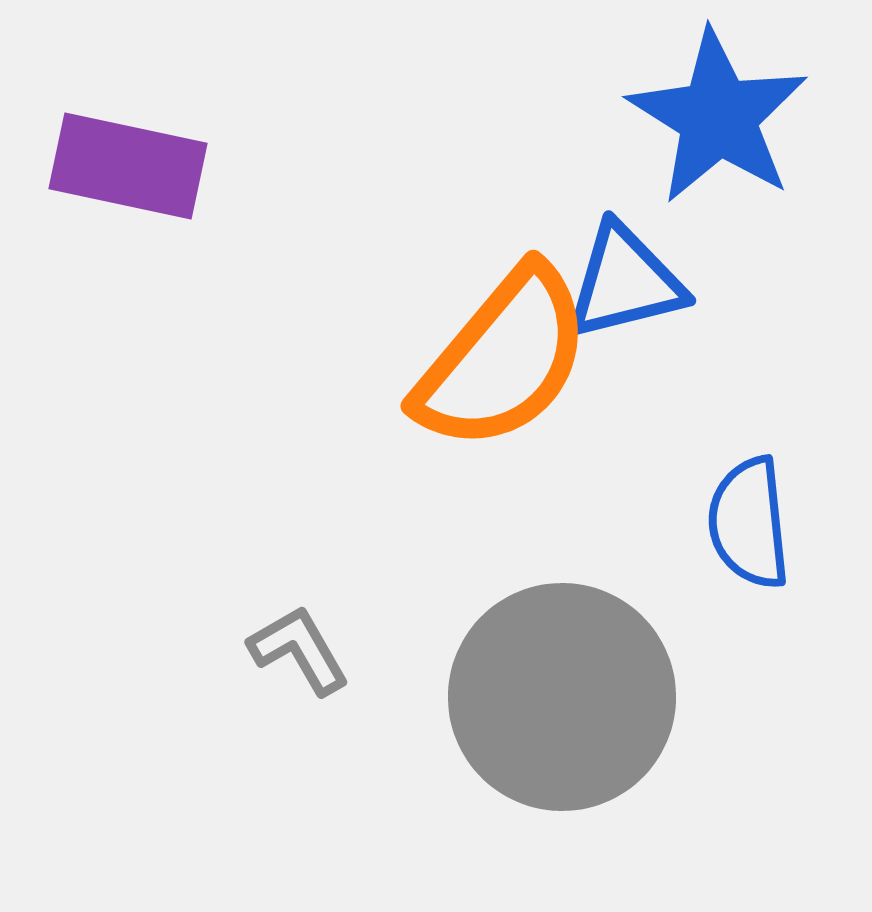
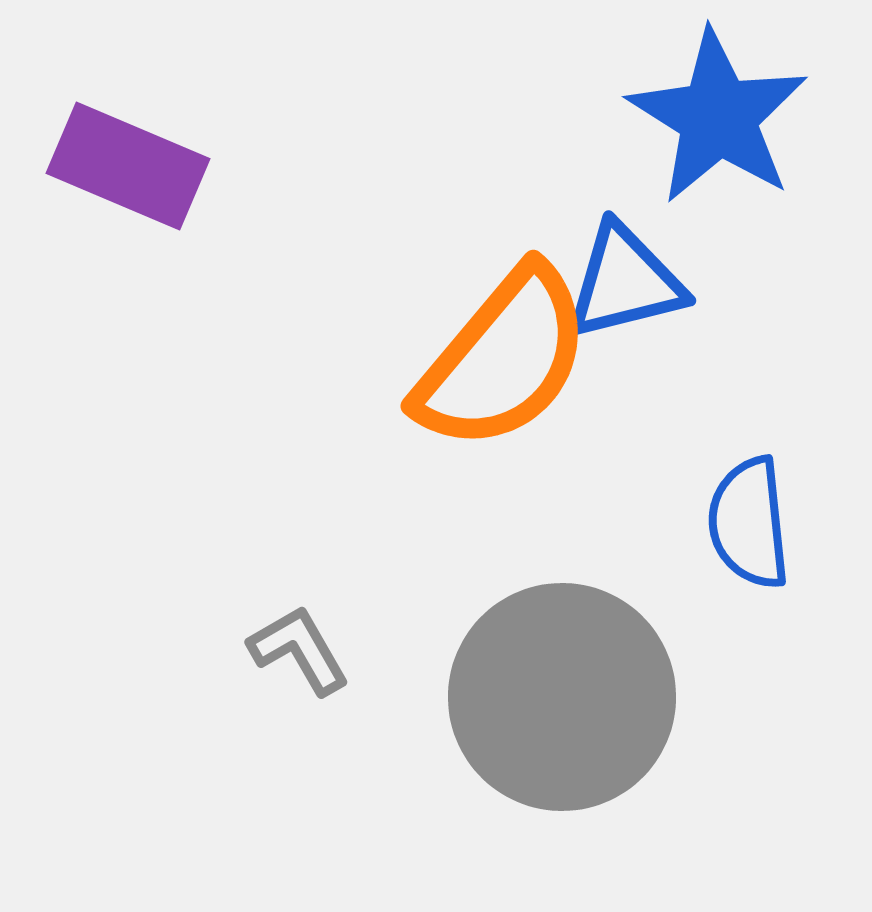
purple rectangle: rotated 11 degrees clockwise
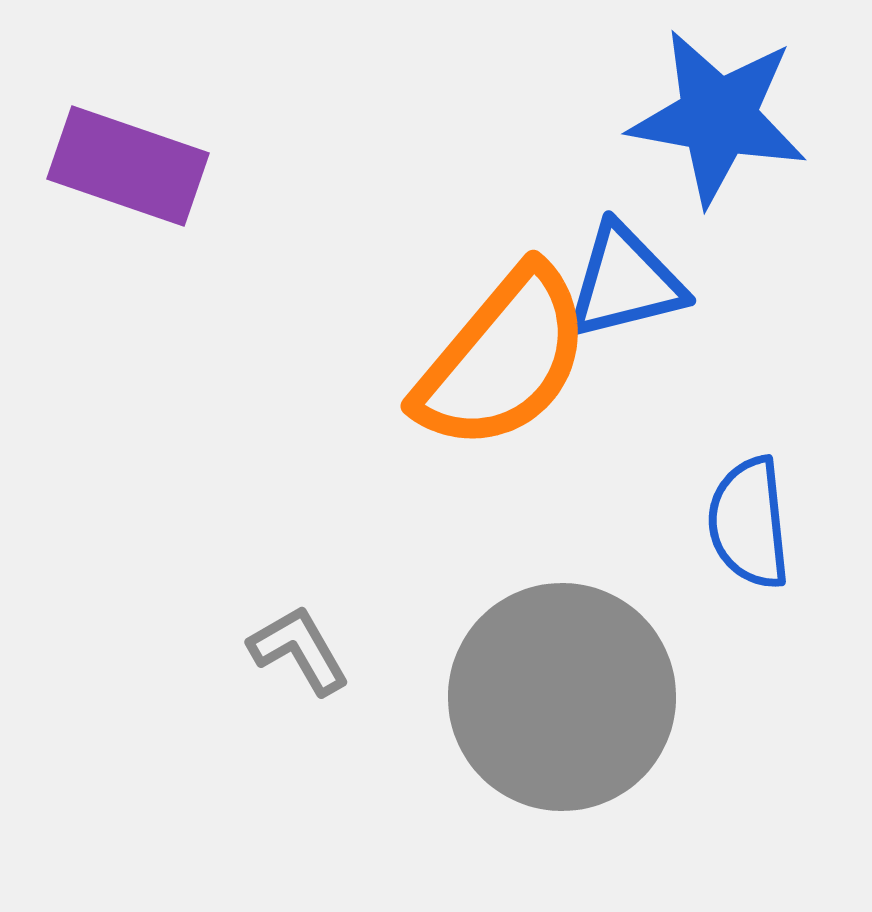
blue star: rotated 22 degrees counterclockwise
purple rectangle: rotated 4 degrees counterclockwise
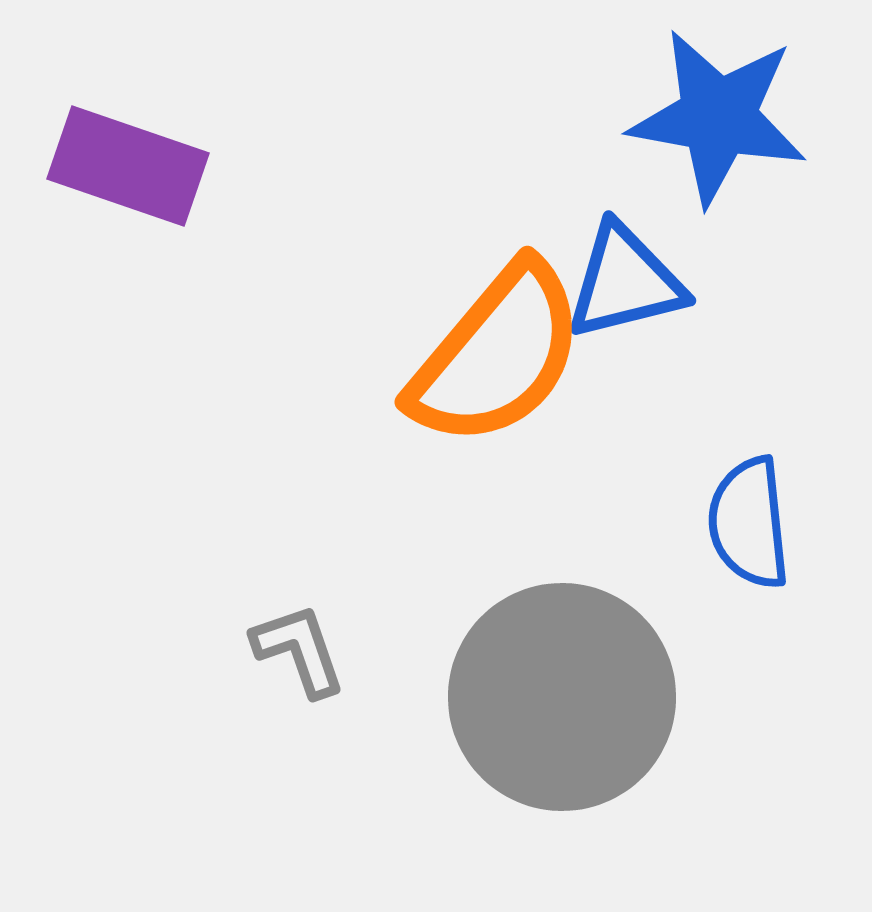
orange semicircle: moved 6 px left, 4 px up
gray L-shape: rotated 11 degrees clockwise
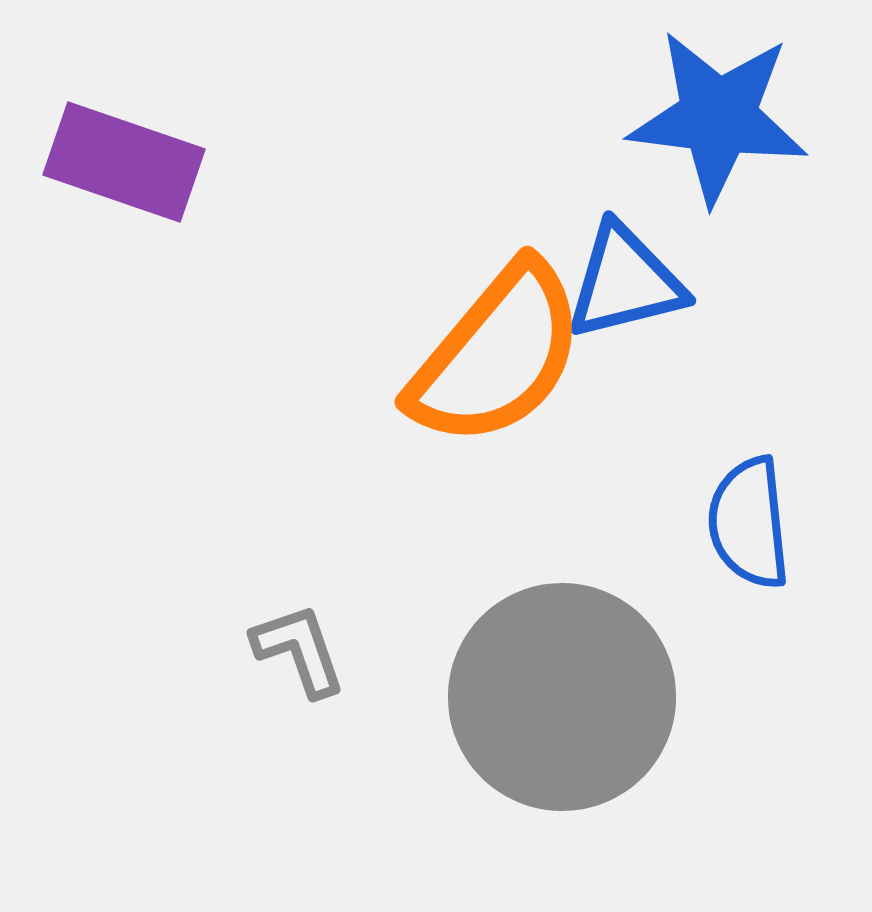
blue star: rotated 3 degrees counterclockwise
purple rectangle: moved 4 px left, 4 px up
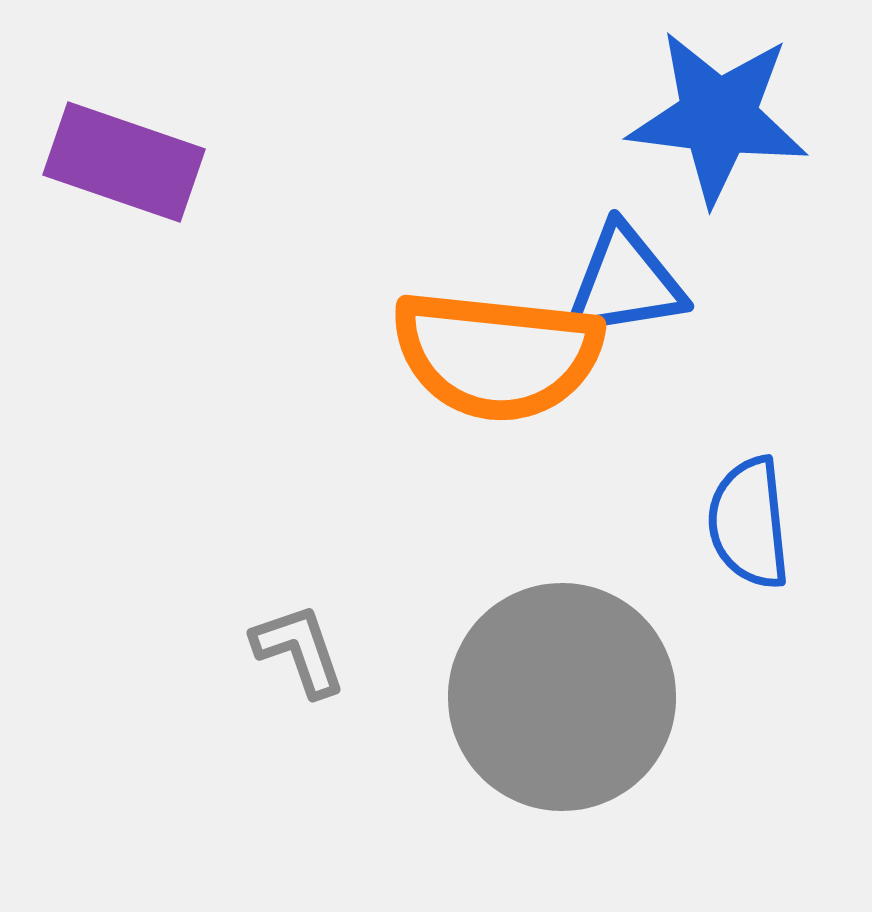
blue triangle: rotated 5 degrees clockwise
orange semicircle: rotated 56 degrees clockwise
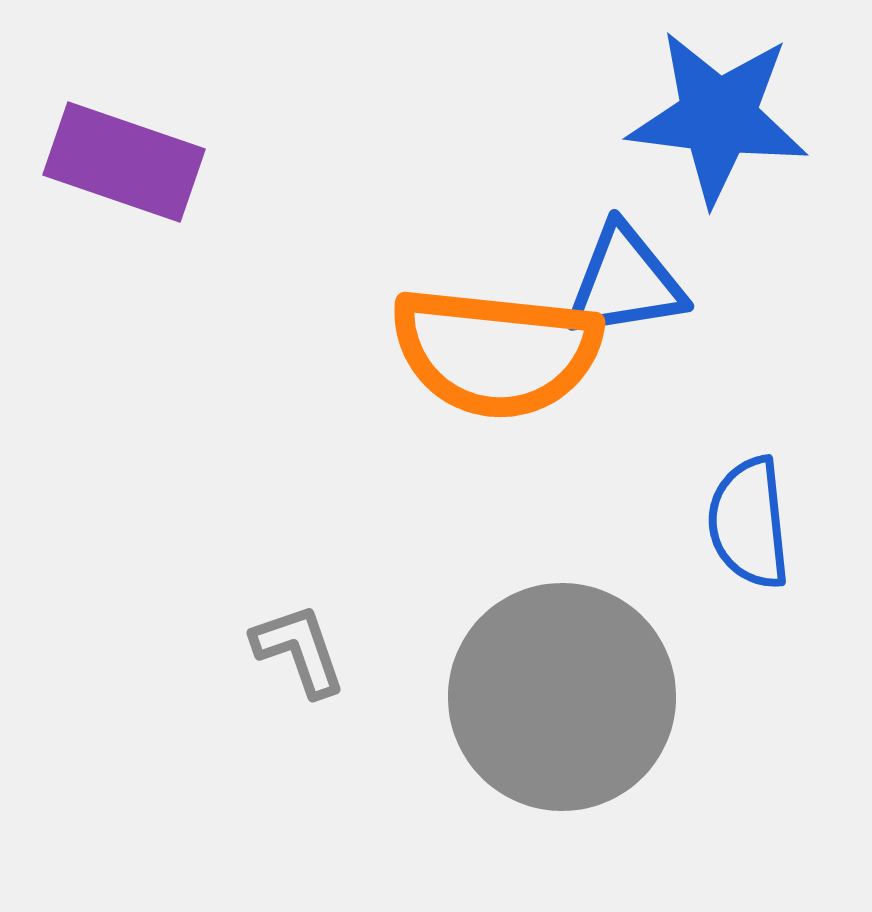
orange semicircle: moved 1 px left, 3 px up
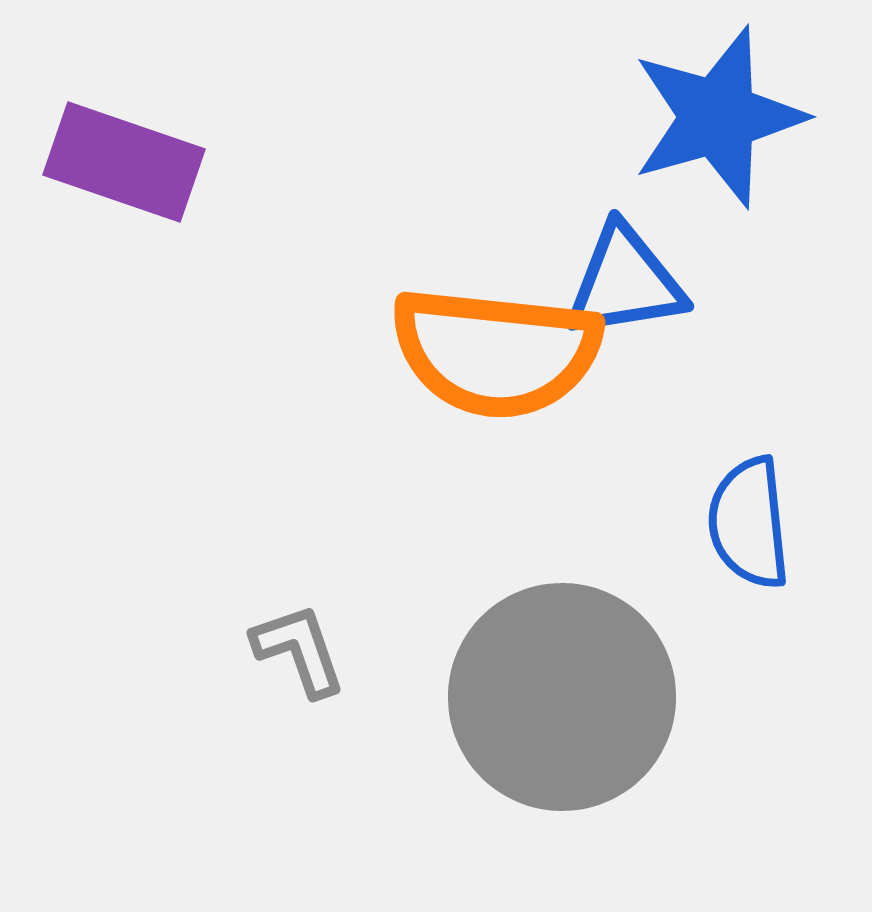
blue star: rotated 23 degrees counterclockwise
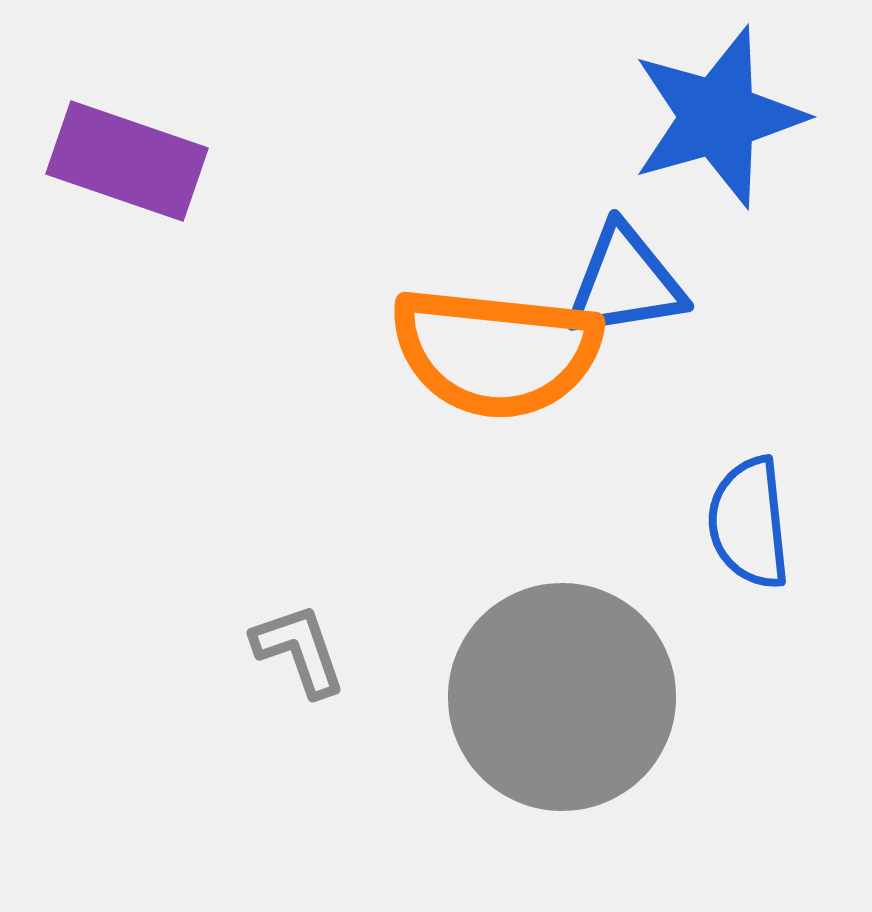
purple rectangle: moved 3 px right, 1 px up
